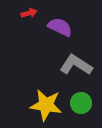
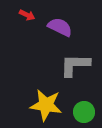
red arrow: moved 2 px left, 2 px down; rotated 42 degrees clockwise
gray L-shape: moved 1 px left; rotated 32 degrees counterclockwise
green circle: moved 3 px right, 9 px down
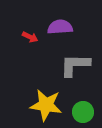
red arrow: moved 3 px right, 22 px down
purple semicircle: rotated 30 degrees counterclockwise
green circle: moved 1 px left
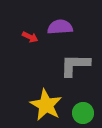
yellow star: rotated 20 degrees clockwise
green circle: moved 1 px down
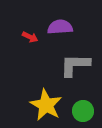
green circle: moved 2 px up
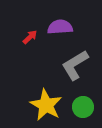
red arrow: rotated 70 degrees counterclockwise
gray L-shape: rotated 32 degrees counterclockwise
green circle: moved 4 px up
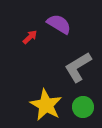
purple semicircle: moved 1 px left, 3 px up; rotated 35 degrees clockwise
gray L-shape: moved 3 px right, 2 px down
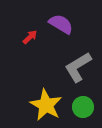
purple semicircle: moved 2 px right
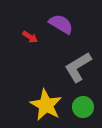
red arrow: rotated 77 degrees clockwise
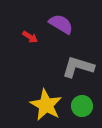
gray L-shape: rotated 48 degrees clockwise
green circle: moved 1 px left, 1 px up
